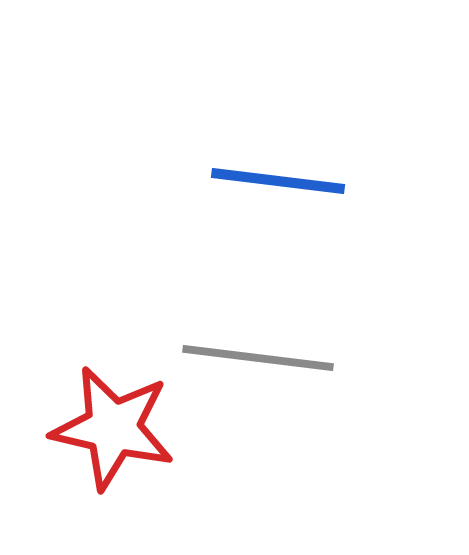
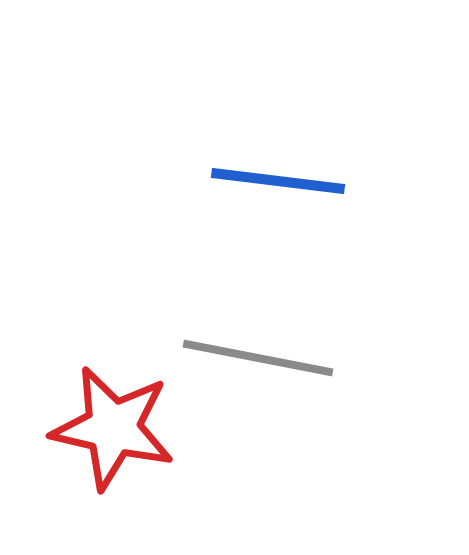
gray line: rotated 4 degrees clockwise
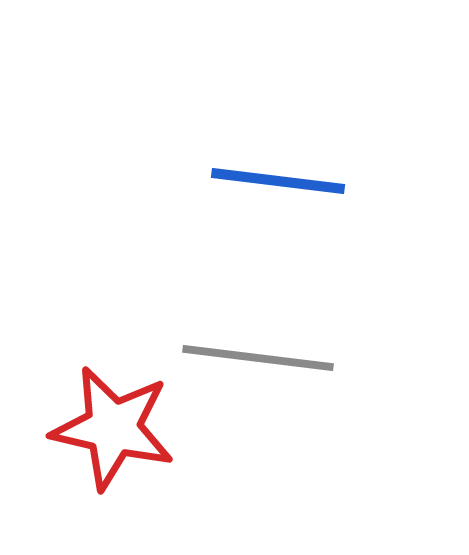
gray line: rotated 4 degrees counterclockwise
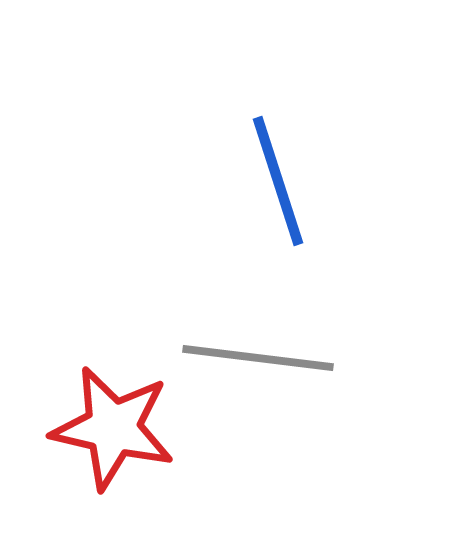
blue line: rotated 65 degrees clockwise
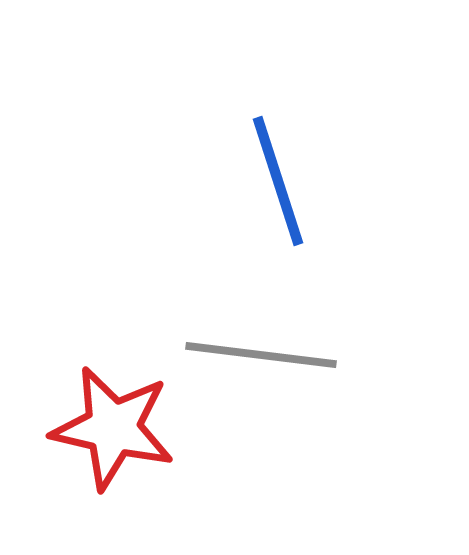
gray line: moved 3 px right, 3 px up
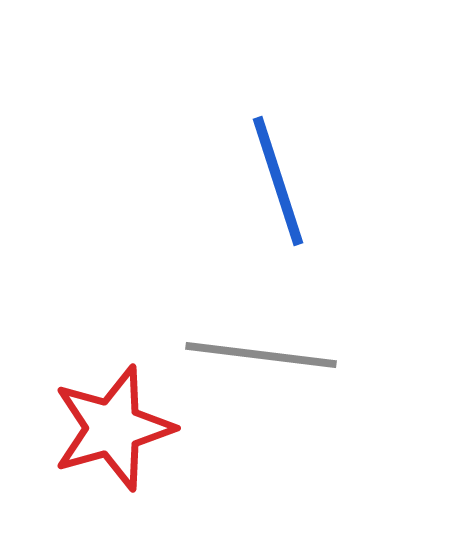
red star: rotated 29 degrees counterclockwise
